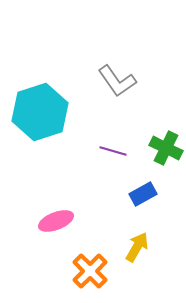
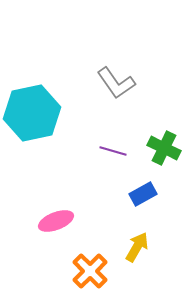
gray L-shape: moved 1 px left, 2 px down
cyan hexagon: moved 8 px left, 1 px down; rotated 6 degrees clockwise
green cross: moved 2 px left
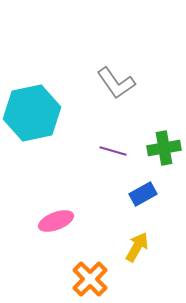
green cross: rotated 36 degrees counterclockwise
orange cross: moved 8 px down
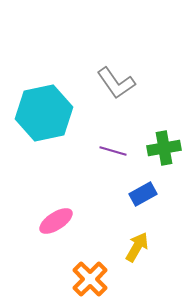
cyan hexagon: moved 12 px right
pink ellipse: rotated 12 degrees counterclockwise
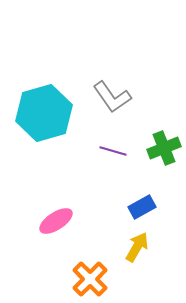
gray L-shape: moved 4 px left, 14 px down
cyan hexagon: rotated 4 degrees counterclockwise
green cross: rotated 12 degrees counterclockwise
blue rectangle: moved 1 px left, 13 px down
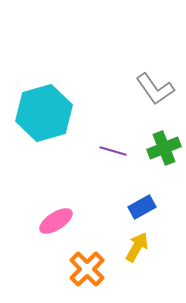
gray L-shape: moved 43 px right, 8 px up
orange cross: moved 3 px left, 10 px up
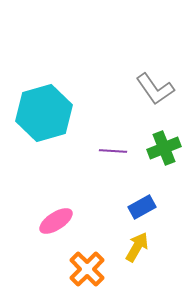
purple line: rotated 12 degrees counterclockwise
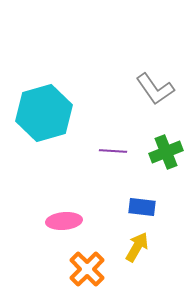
green cross: moved 2 px right, 4 px down
blue rectangle: rotated 36 degrees clockwise
pink ellipse: moved 8 px right; rotated 28 degrees clockwise
